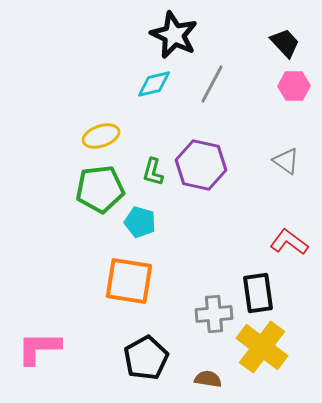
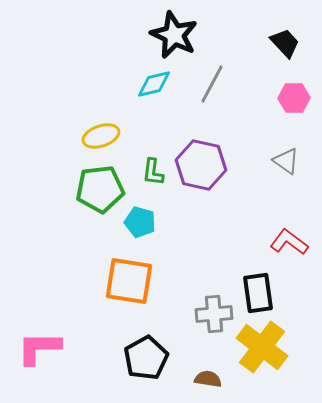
pink hexagon: moved 12 px down
green L-shape: rotated 8 degrees counterclockwise
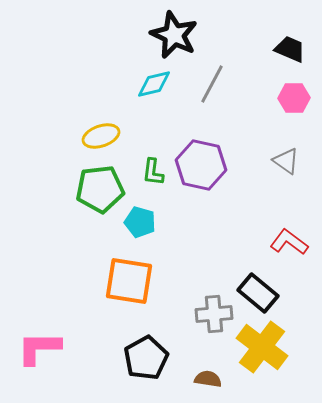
black trapezoid: moved 5 px right, 6 px down; rotated 24 degrees counterclockwise
black rectangle: rotated 42 degrees counterclockwise
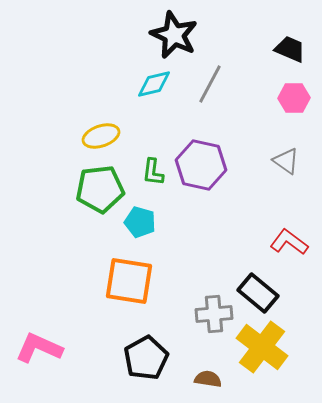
gray line: moved 2 px left
pink L-shape: rotated 24 degrees clockwise
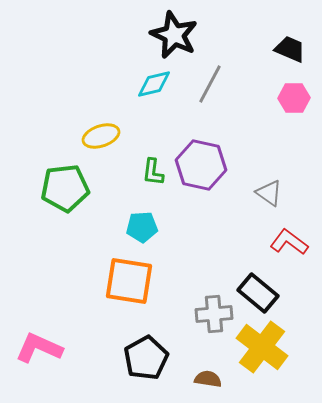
gray triangle: moved 17 px left, 32 px down
green pentagon: moved 35 px left, 1 px up
cyan pentagon: moved 2 px right, 5 px down; rotated 20 degrees counterclockwise
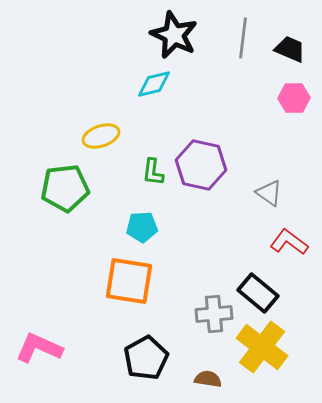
gray line: moved 33 px right, 46 px up; rotated 21 degrees counterclockwise
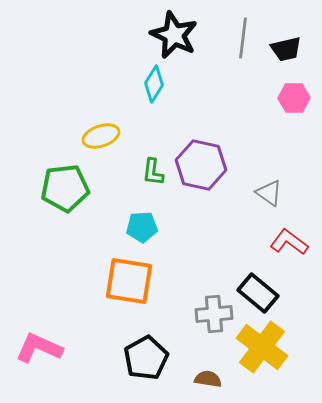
black trapezoid: moved 4 px left; rotated 144 degrees clockwise
cyan diamond: rotated 45 degrees counterclockwise
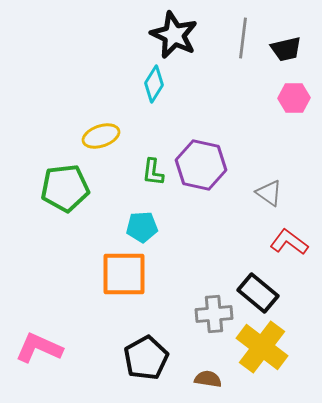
orange square: moved 5 px left, 7 px up; rotated 9 degrees counterclockwise
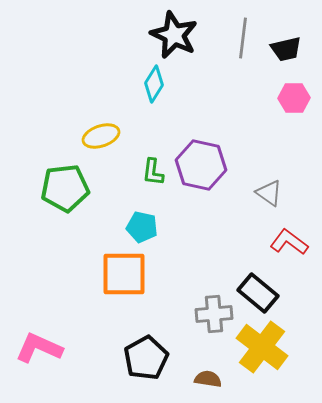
cyan pentagon: rotated 16 degrees clockwise
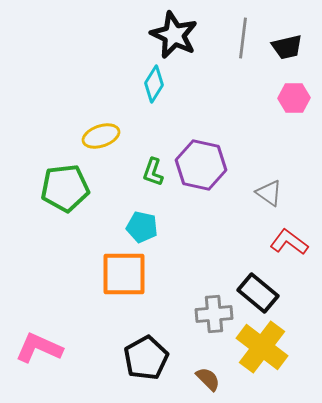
black trapezoid: moved 1 px right, 2 px up
green L-shape: rotated 12 degrees clockwise
brown semicircle: rotated 36 degrees clockwise
